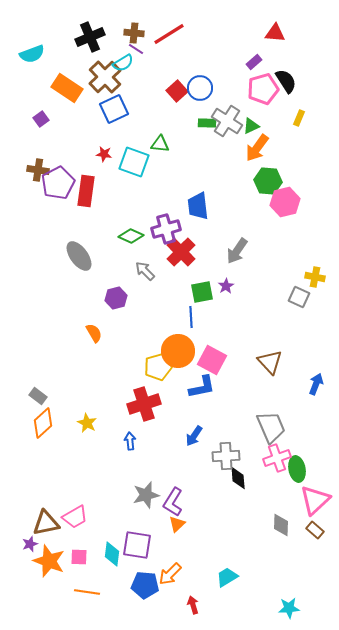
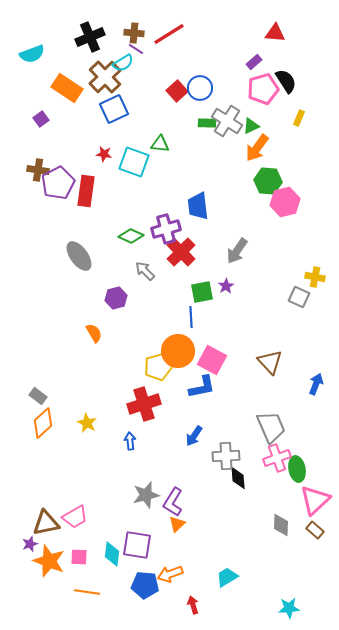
orange arrow at (170, 574): rotated 25 degrees clockwise
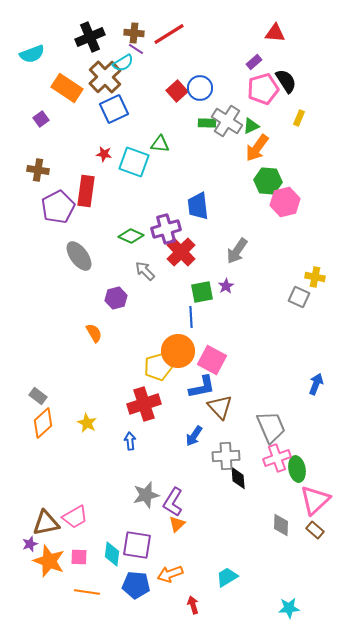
purple pentagon at (58, 183): moved 24 px down
brown triangle at (270, 362): moved 50 px left, 45 px down
blue pentagon at (145, 585): moved 9 px left
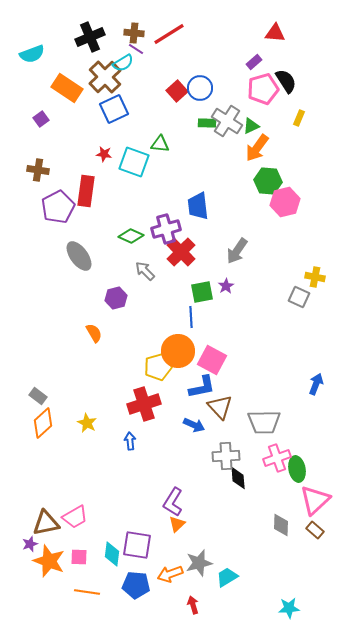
gray trapezoid at (271, 427): moved 7 px left, 5 px up; rotated 112 degrees clockwise
blue arrow at (194, 436): moved 11 px up; rotated 100 degrees counterclockwise
gray star at (146, 495): moved 53 px right, 68 px down
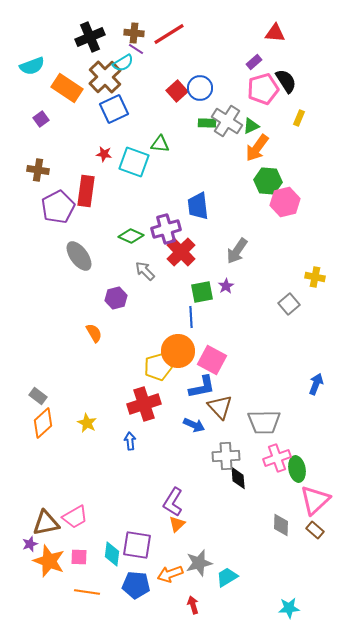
cyan semicircle at (32, 54): moved 12 px down
gray square at (299, 297): moved 10 px left, 7 px down; rotated 25 degrees clockwise
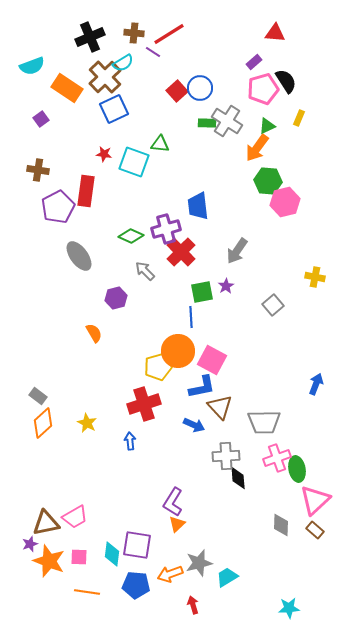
purple line at (136, 49): moved 17 px right, 3 px down
green triangle at (251, 126): moved 16 px right
gray square at (289, 304): moved 16 px left, 1 px down
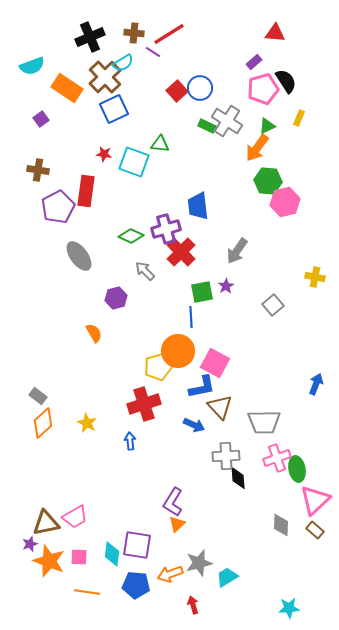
green rectangle at (207, 123): moved 3 px down; rotated 24 degrees clockwise
pink square at (212, 360): moved 3 px right, 3 px down
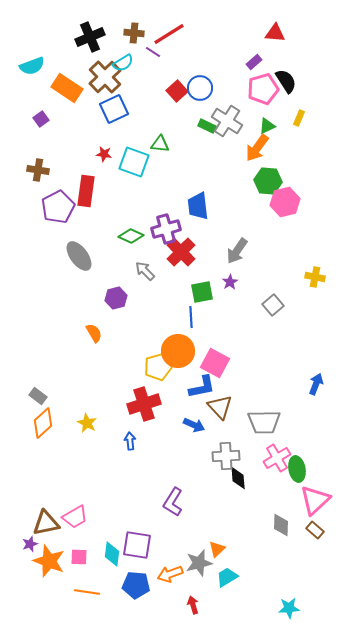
purple star at (226, 286): moved 4 px right, 4 px up
pink cross at (277, 458): rotated 12 degrees counterclockwise
orange triangle at (177, 524): moved 40 px right, 25 px down
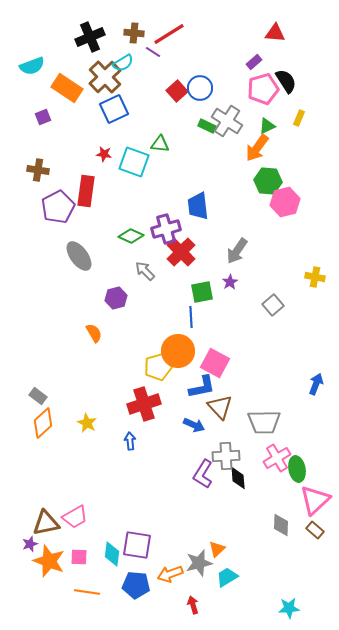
purple square at (41, 119): moved 2 px right, 2 px up; rotated 14 degrees clockwise
purple L-shape at (173, 502): moved 30 px right, 28 px up
